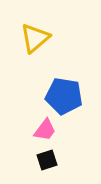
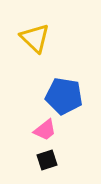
yellow triangle: rotated 36 degrees counterclockwise
pink trapezoid: rotated 15 degrees clockwise
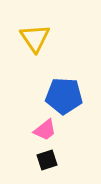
yellow triangle: rotated 12 degrees clockwise
blue pentagon: rotated 6 degrees counterclockwise
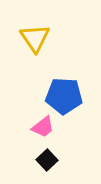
pink trapezoid: moved 2 px left, 3 px up
black square: rotated 25 degrees counterclockwise
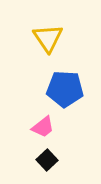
yellow triangle: moved 13 px right
blue pentagon: moved 1 px right, 7 px up
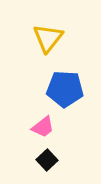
yellow triangle: rotated 12 degrees clockwise
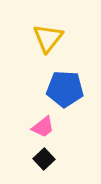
black square: moved 3 px left, 1 px up
